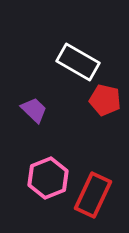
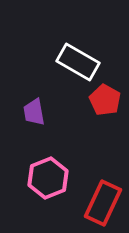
red pentagon: rotated 16 degrees clockwise
purple trapezoid: moved 2 px down; rotated 144 degrees counterclockwise
red rectangle: moved 10 px right, 8 px down
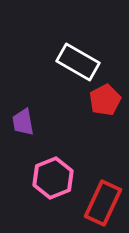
red pentagon: rotated 16 degrees clockwise
purple trapezoid: moved 11 px left, 10 px down
pink hexagon: moved 5 px right
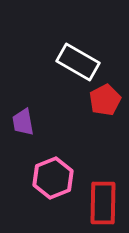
red rectangle: rotated 24 degrees counterclockwise
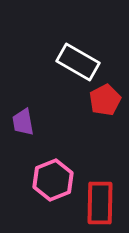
pink hexagon: moved 2 px down
red rectangle: moved 3 px left
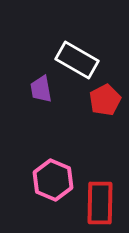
white rectangle: moved 1 px left, 2 px up
purple trapezoid: moved 18 px right, 33 px up
pink hexagon: rotated 15 degrees counterclockwise
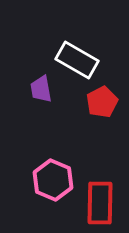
red pentagon: moved 3 px left, 2 px down
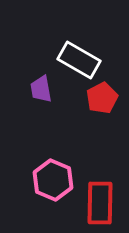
white rectangle: moved 2 px right
red pentagon: moved 4 px up
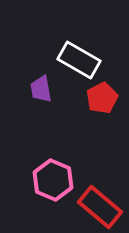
red rectangle: moved 4 px down; rotated 51 degrees counterclockwise
